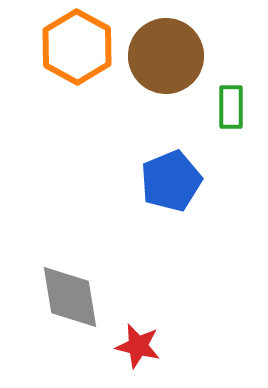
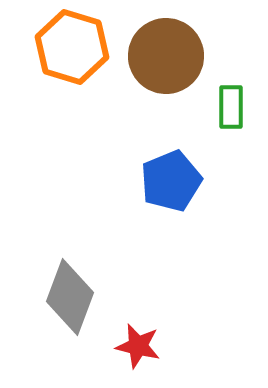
orange hexagon: moved 5 px left; rotated 12 degrees counterclockwise
gray diamond: rotated 30 degrees clockwise
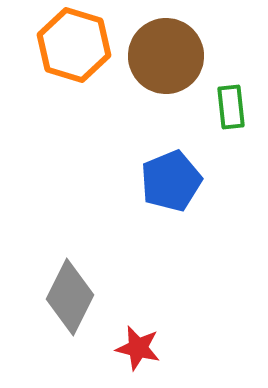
orange hexagon: moved 2 px right, 2 px up
green rectangle: rotated 6 degrees counterclockwise
gray diamond: rotated 6 degrees clockwise
red star: moved 2 px down
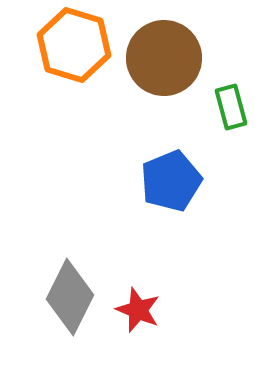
brown circle: moved 2 px left, 2 px down
green rectangle: rotated 9 degrees counterclockwise
red star: moved 38 px up; rotated 9 degrees clockwise
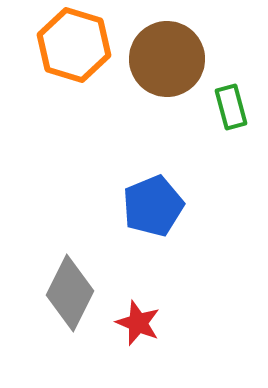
brown circle: moved 3 px right, 1 px down
blue pentagon: moved 18 px left, 25 px down
gray diamond: moved 4 px up
red star: moved 13 px down
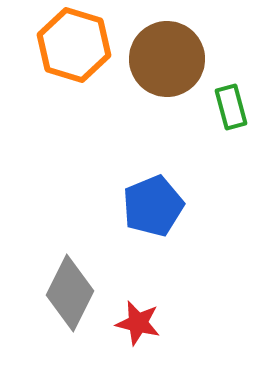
red star: rotated 9 degrees counterclockwise
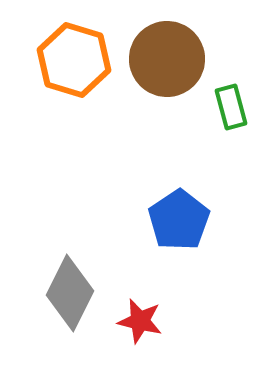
orange hexagon: moved 15 px down
blue pentagon: moved 26 px right, 14 px down; rotated 12 degrees counterclockwise
red star: moved 2 px right, 2 px up
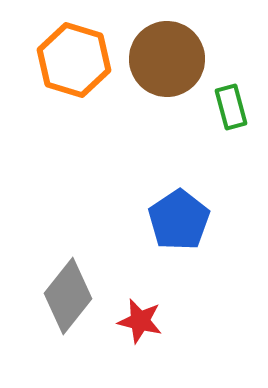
gray diamond: moved 2 px left, 3 px down; rotated 12 degrees clockwise
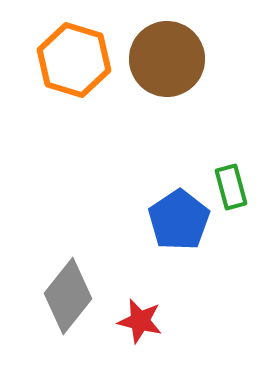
green rectangle: moved 80 px down
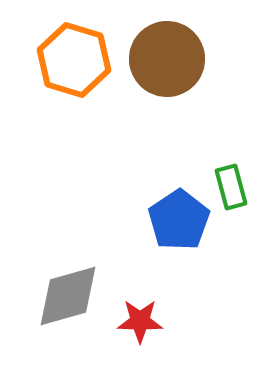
gray diamond: rotated 36 degrees clockwise
red star: rotated 12 degrees counterclockwise
